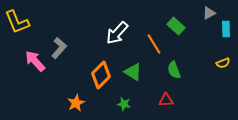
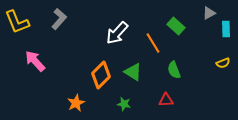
orange line: moved 1 px left, 1 px up
gray L-shape: moved 29 px up
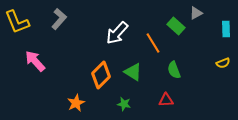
gray triangle: moved 13 px left
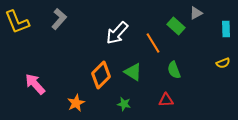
pink arrow: moved 23 px down
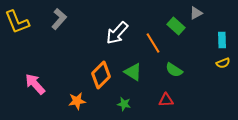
cyan rectangle: moved 4 px left, 11 px down
green semicircle: rotated 36 degrees counterclockwise
orange star: moved 1 px right, 2 px up; rotated 18 degrees clockwise
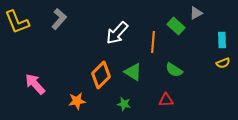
orange line: moved 1 px up; rotated 35 degrees clockwise
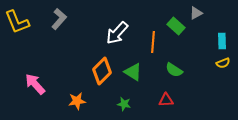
cyan rectangle: moved 1 px down
orange diamond: moved 1 px right, 4 px up
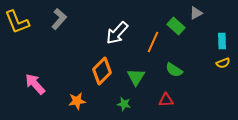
orange line: rotated 20 degrees clockwise
green triangle: moved 3 px right, 5 px down; rotated 30 degrees clockwise
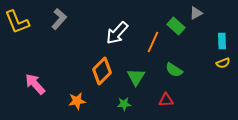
green star: rotated 16 degrees counterclockwise
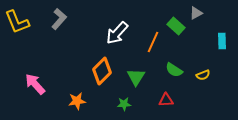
yellow semicircle: moved 20 px left, 12 px down
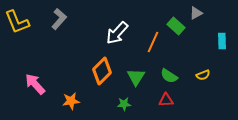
green semicircle: moved 5 px left, 6 px down
orange star: moved 6 px left
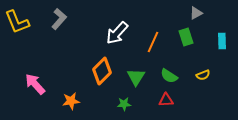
green rectangle: moved 10 px right, 11 px down; rotated 30 degrees clockwise
